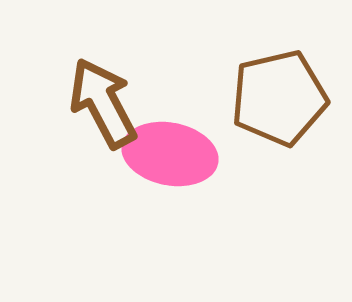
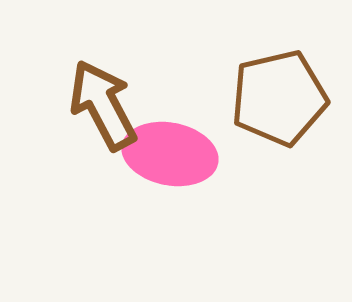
brown arrow: moved 2 px down
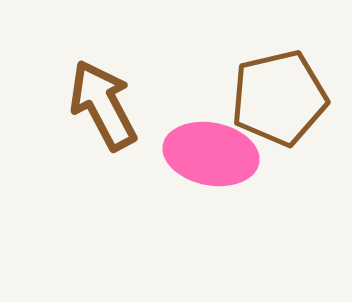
pink ellipse: moved 41 px right
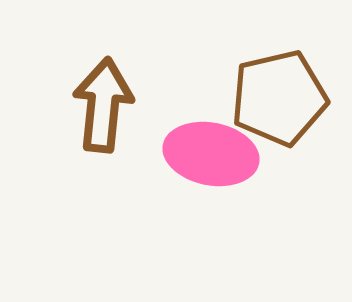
brown arrow: rotated 34 degrees clockwise
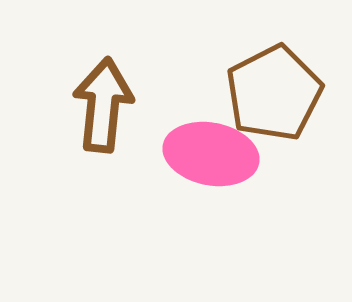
brown pentagon: moved 5 px left, 5 px up; rotated 14 degrees counterclockwise
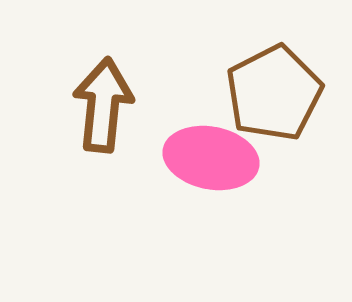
pink ellipse: moved 4 px down
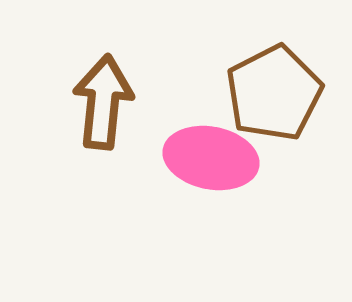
brown arrow: moved 3 px up
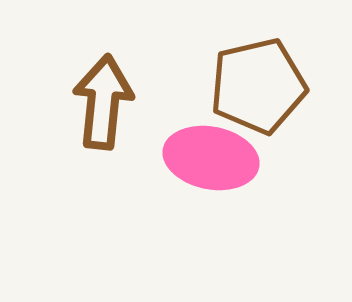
brown pentagon: moved 16 px left, 7 px up; rotated 14 degrees clockwise
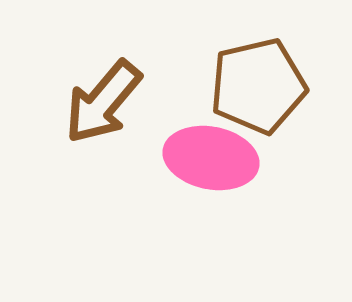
brown arrow: rotated 146 degrees counterclockwise
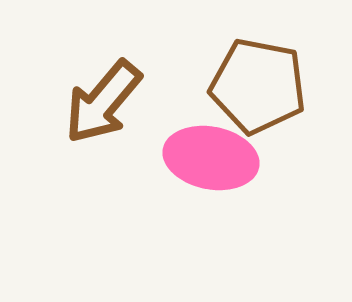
brown pentagon: rotated 24 degrees clockwise
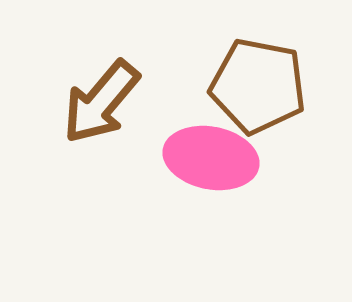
brown arrow: moved 2 px left
